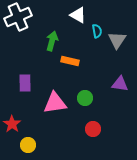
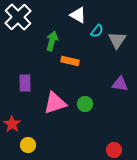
white cross: rotated 20 degrees counterclockwise
cyan semicircle: rotated 48 degrees clockwise
green circle: moved 6 px down
pink triangle: rotated 10 degrees counterclockwise
red circle: moved 21 px right, 21 px down
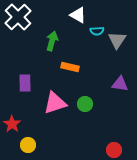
cyan semicircle: rotated 48 degrees clockwise
orange rectangle: moved 6 px down
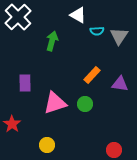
gray triangle: moved 2 px right, 4 px up
orange rectangle: moved 22 px right, 8 px down; rotated 60 degrees counterclockwise
yellow circle: moved 19 px right
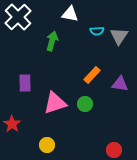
white triangle: moved 8 px left, 1 px up; rotated 18 degrees counterclockwise
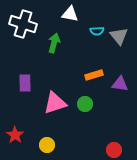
white cross: moved 5 px right, 7 px down; rotated 28 degrees counterclockwise
gray triangle: rotated 12 degrees counterclockwise
green arrow: moved 2 px right, 2 px down
orange rectangle: moved 2 px right; rotated 30 degrees clockwise
red star: moved 3 px right, 11 px down
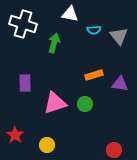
cyan semicircle: moved 3 px left, 1 px up
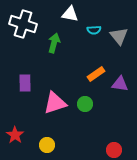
orange rectangle: moved 2 px right, 1 px up; rotated 18 degrees counterclockwise
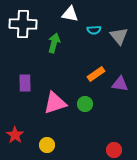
white cross: rotated 16 degrees counterclockwise
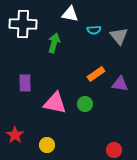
pink triangle: rotated 30 degrees clockwise
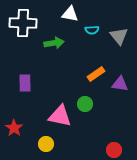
white cross: moved 1 px up
cyan semicircle: moved 2 px left
green arrow: rotated 66 degrees clockwise
pink triangle: moved 5 px right, 13 px down
red star: moved 1 px left, 7 px up
yellow circle: moved 1 px left, 1 px up
